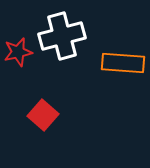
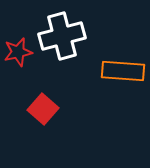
orange rectangle: moved 8 px down
red square: moved 6 px up
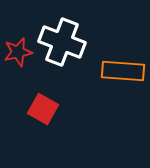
white cross: moved 6 px down; rotated 36 degrees clockwise
red square: rotated 12 degrees counterclockwise
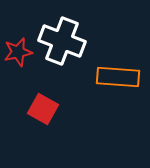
white cross: moved 1 px up
orange rectangle: moved 5 px left, 6 px down
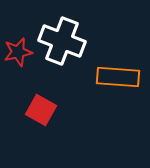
red square: moved 2 px left, 1 px down
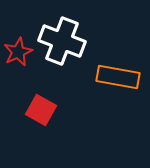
red star: rotated 12 degrees counterclockwise
orange rectangle: rotated 6 degrees clockwise
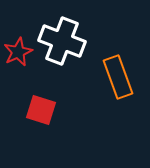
orange rectangle: rotated 60 degrees clockwise
red square: rotated 12 degrees counterclockwise
